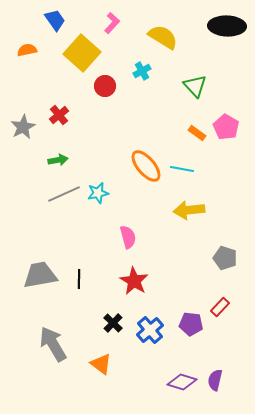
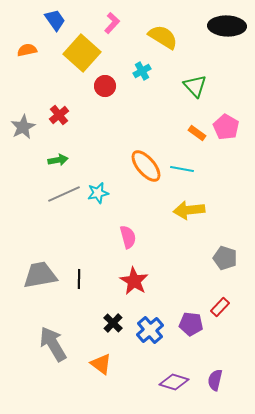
purple diamond: moved 8 px left
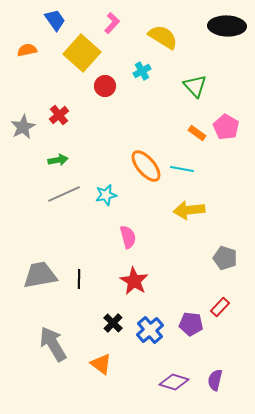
cyan star: moved 8 px right, 2 px down
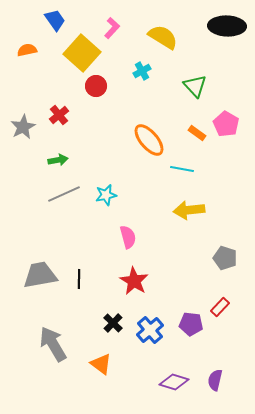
pink L-shape: moved 5 px down
red circle: moved 9 px left
pink pentagon: moved 3 px up
orange ellipse: moved 3 px right, 26 px up
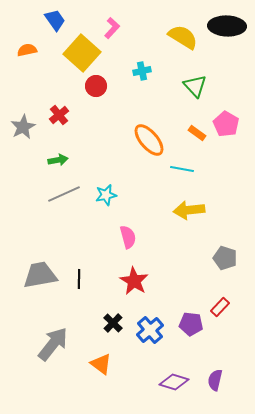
yellow semicircle: moved 20 px right
cyan cross: rotated 18 degrees clockwise
gray arrow: rotated 69 degrees clockwise
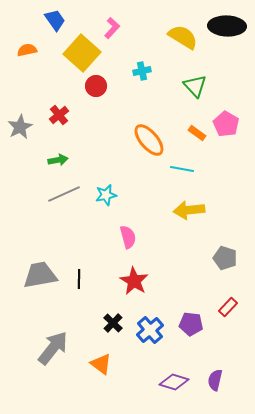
gray star: moved 3 px left
red rectangle: moved 8 px right
gray arrow: moved 4 px down
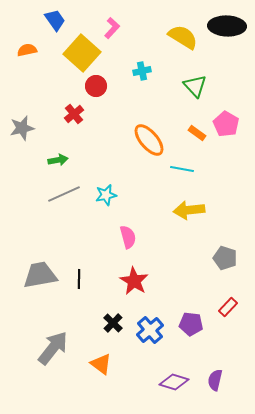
red cross: moved 15 px right, 1 px up
gray star: moved 2 px right, 1 px down; rotated 15 degrees clockwise
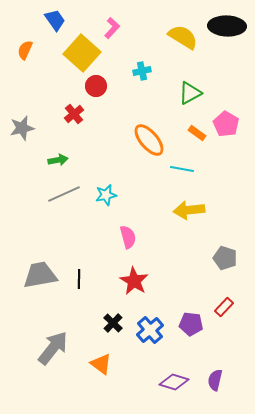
orange semicircle: moved 2 px left; rotated 54 degrees counterclockwise
green triangle: moved 5 px left, 7 px down; rotated 45 degrees clockwise
red rectangle: moved 4 px left
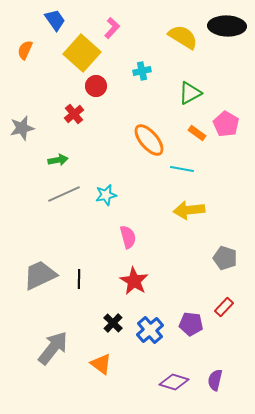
gray trapezoid: rotated 15 degrees counterclockwise
